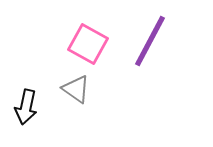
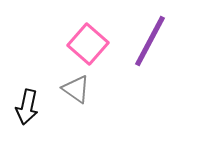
pink square: rotated 12 degrees clockwise
black arrow: moved 1 px right
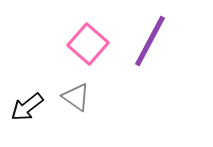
gray triangle: moved 8 px down
black arrow: rotated 40 degrees clockwise
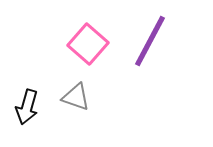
gray triangle: rotated 16 degrees counterclockwise
black arrow: rotated 36 degrees counterclockwise
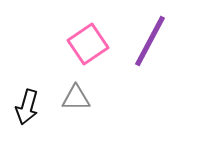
pink square: rotated 15 degrees clockwise
gray triangle: moved 1 px down; rotated 20 degrees counterclockwise
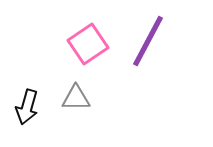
purple line: moved 2 px left
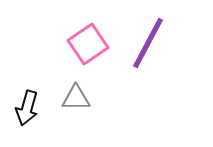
purple line: moved 2 px down
black arrow: moved 1 px down
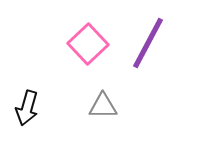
pink square: rotated 9 degrees counterclockwise
gray triangle: moved 27 px right, 8 px down
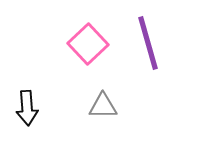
purple line: rotated 44 degrees counterclockwise
black arrow: rotated 20 degrees counterclockwise
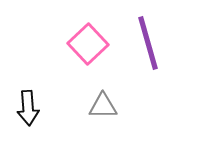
black arrow: moved 1 px right
